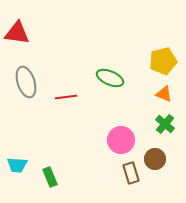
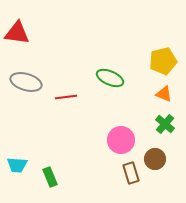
gray ellipse: rotated 56 degrees counterclockwise
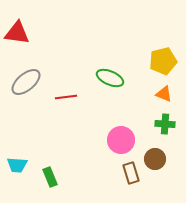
gray ellipse: rotated 56 degrees counterclockwise
green cross: rotated 36 degrees counterclockwise
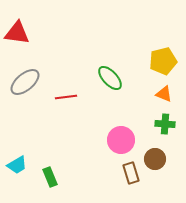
green ellipse: rotated 24 degrees clockwise
gray ellipse: moved 1 px left
cyan trapezoid: rotated 35 degrees counterclockwise
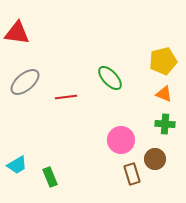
brown rectangle: moved 1 px right, 1 px down
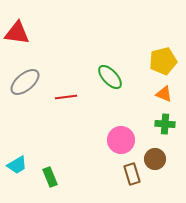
green ellipse: moved 1 px up
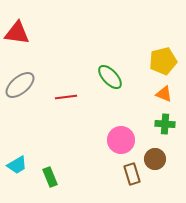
gray ellipse: moved 5 px left, 3 px down
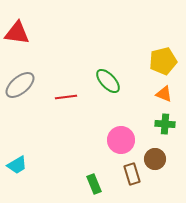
green ellipse: moved 2 px left, 4 px down
green rectangle: moved 44 px right, 7 px down
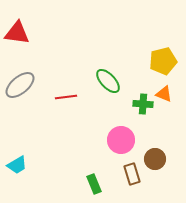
green cross: moved 22 px left, 20 px up
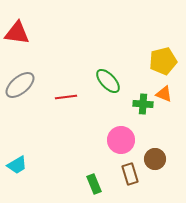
brown rectangle: moved 2 px left
